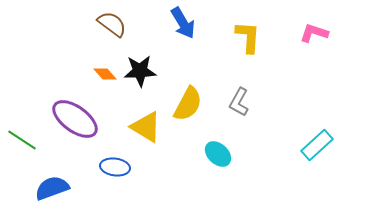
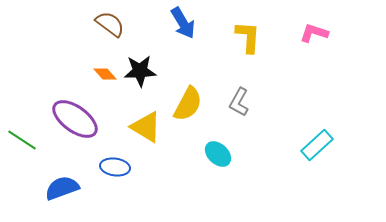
brown semicircle: moved 2 px left
blue semicircle: moved 10 px right
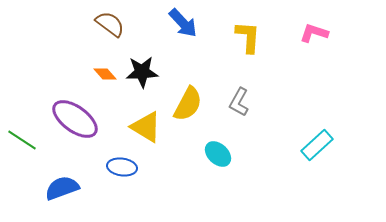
blue arrow: rotated 12 degrees counterclockwise
black star: moved 2 px right, 1 px down
blue ellipse: moved 7 px right
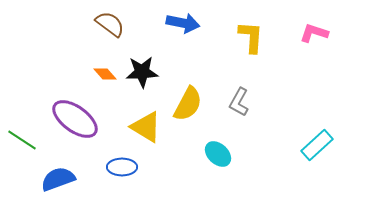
blue arrow: rotated 36 degrees counterclockwise
yellow L-shape: moved 3 px right
blue ellipse: rotated 8 degrees counterclockwise
blue semicircle: moved 4 px left, 9 px up
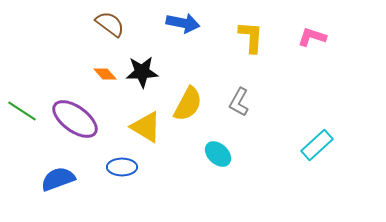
pink L-shape: moved 2 px left, 4 px down
green line: moved 29 px up
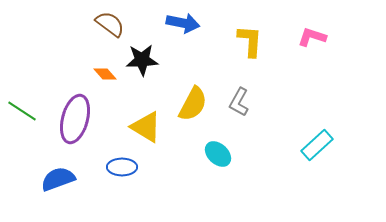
yellow L-shape: moved 1 px left, 4 px down
black star: moved 12 px up
yellow semicircle: moved 5 px right
purple ellipse: rotated 69 degrees clockwise
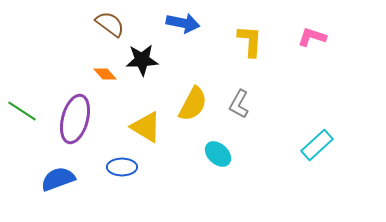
gray L-shape: moved 2 px down
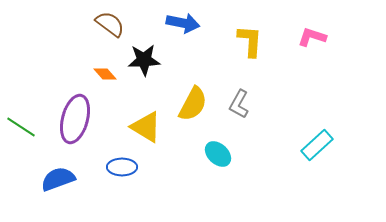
black star: moved 2 px right
green line: moved 1 px left, 16 px down
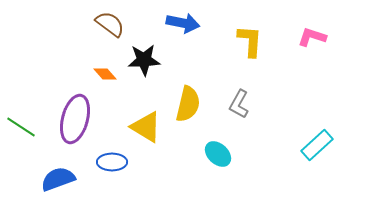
yellow semicircle: moved 5 px left; rotated 15 degrees counterclockwise
blue ellipse: moved 10 px left, 5 px up
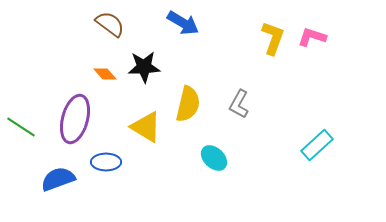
blue arrow: rotated 20 degrees clockwise
yellow L-shape: moved 23 px right, 3 px up; rotated 16 degrees clockwise
black star: moved 7 px down
cyan ellipse: moved 4 px left, 4 px down
blue ellipse: moved 6 px left
